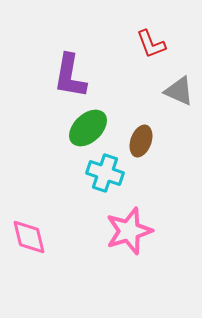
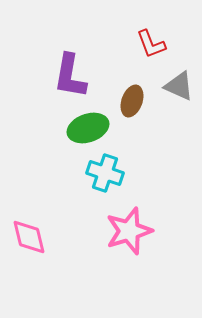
gray triangle: moved 5 px up
green ellipse: rotated 24 degrees clockwise
brown ellipse: moved 9 px left, 40 px up
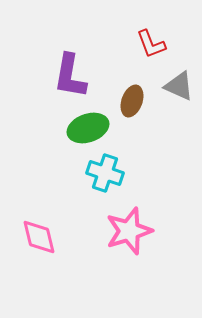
pink diamond: moved 10 px right
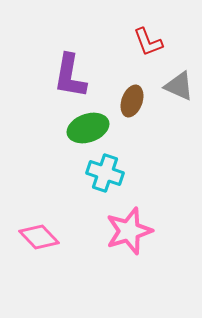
red L-shape: moved 3 px left, 2 px up
pink diamond: rotated 30 degrees counterclockwise
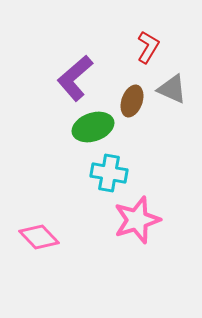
red L-shape: moved 5 px down; rotated 128 degrees counterclockwise
purple L-shape: moved 5 px right, 2 px down; rotated 39 degrees clockwise
gray triangle: moved 7 px left, 3 px down
green ellipse: moved 5 px right, 1 px up
cyan cross: moved 4 px right; rotated 9 degrees counterclockwise
pink star: moved 8 px right, 11 px up
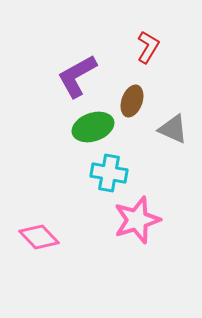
purple L-shape: moved 2 px right, 2 px up; rotated 12 degrees clockwise
gray triangle: moved 1 px right, 40 px down
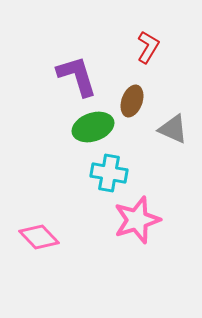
purple L-shape: rotated 102 degrees clockwise
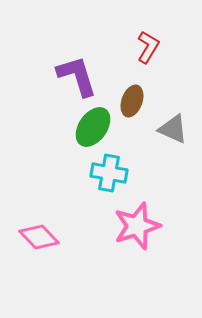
green ellipse: rotated 36 degrees counterclockwise
pink star: moved 6 px down
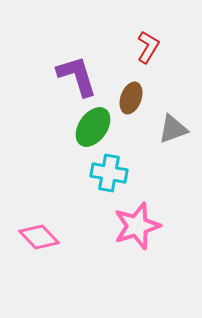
brown ellipse: moved 1 px left, 3 px up
gray triangle: rotated 44 degrees counterclockwise
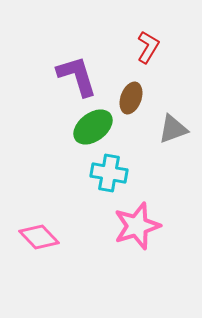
green ellipse: rotated 18 degrees clockwise
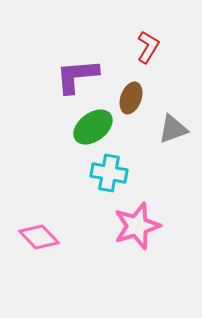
purple L-shape: rotated 78 degrees counterclockwise
